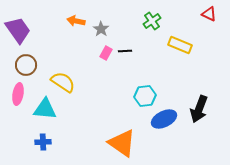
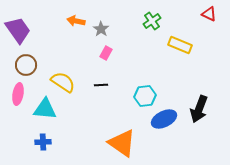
black line: moved 24 px left, 34 px down
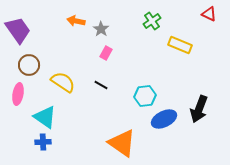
brown circle: moved 3 px right
black line: rotated 32 degrees clockwise
cyan triangle: moved 8 px down; rotated 30 degrees clockwise
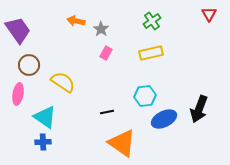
red triangle: rotated 35 degrees clockwise
yellow rectangle: moved 29 px left, 8 px down; rotated 35 degrees counterclockwise
black line: moved 6 px right, 27 px down; rotated 40 degrees counterclockwise
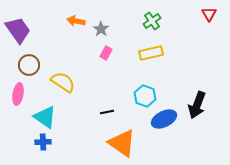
cyan hexagon: rotated 25 degrees clockwise
black arrow: moved 2 px left, 4 px up
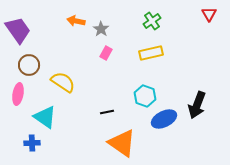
blue cross: moved 11 px left, 1 px down
